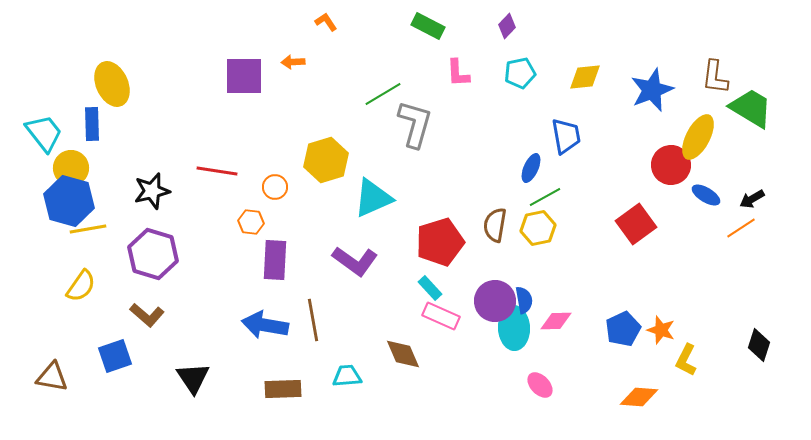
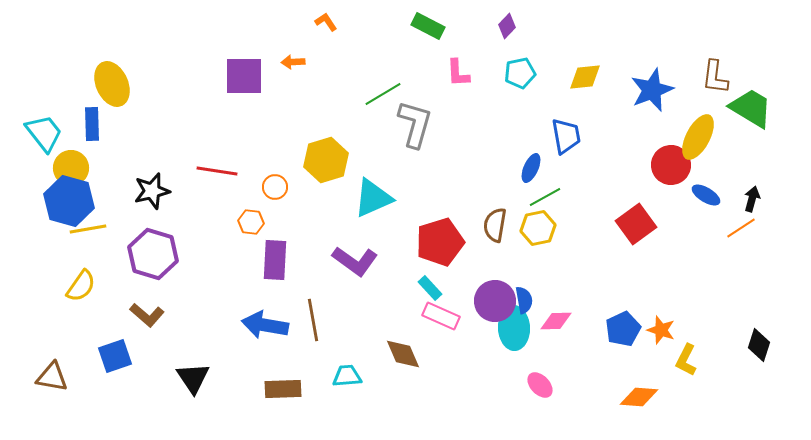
black arrow at (752, 199): rotated 135 degrees clockwise
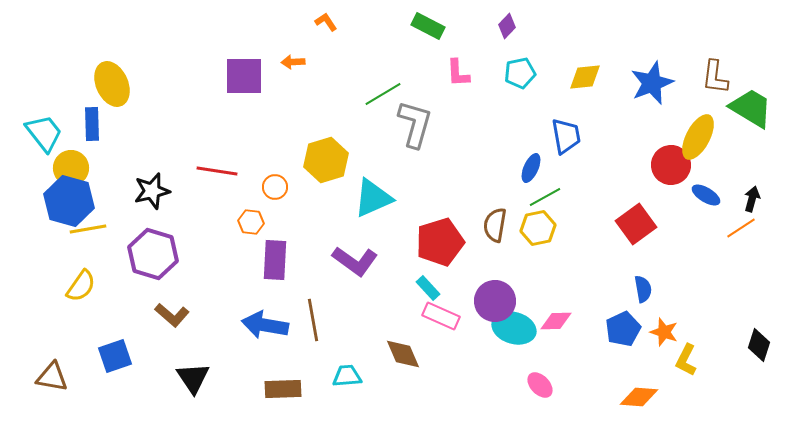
blue star at (652, 90): moved 7 px up
cyan rectangle at (430, 288): moved 2 px left
blue semicircle at (524, 300): moved 119 px right, 11 px up
brown L-shape at (147, 315): moved 25 px right
cyan ellipse at (514, 328): rotated 72 degrees counterclockwise
orange star at (661, 330): moved 3 px right, 2 px down
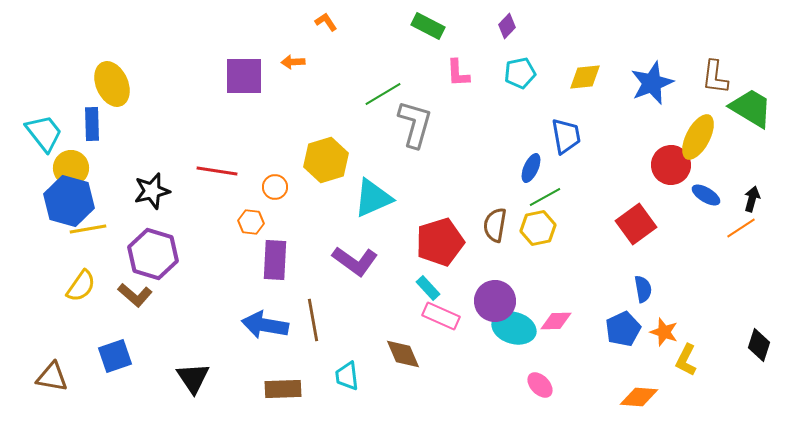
brown L-shape at (172, 315): moved 37 px left, 20 px up
cyan trapezoid at (347, 376): rotated 92 degrees counterclockwise
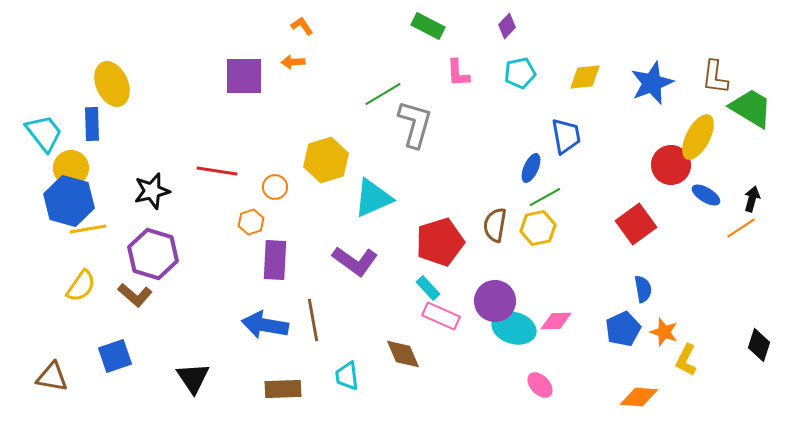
orange L-shape at (326, 22): moved 24 px left, 4 px down
orange hexagon at (251, 222): rotated 25 degrees counterclockwise
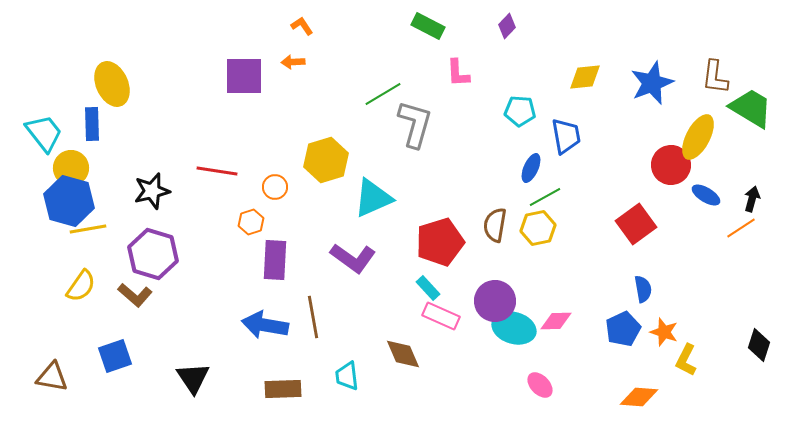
cyan pentagon at (520, 73): moved 38 px down; rotated 16 degrees clockwise
purple L-shape at (355, 261): moved 2 px left, 3 px up
brown line at (313, 320): moved 3 px up
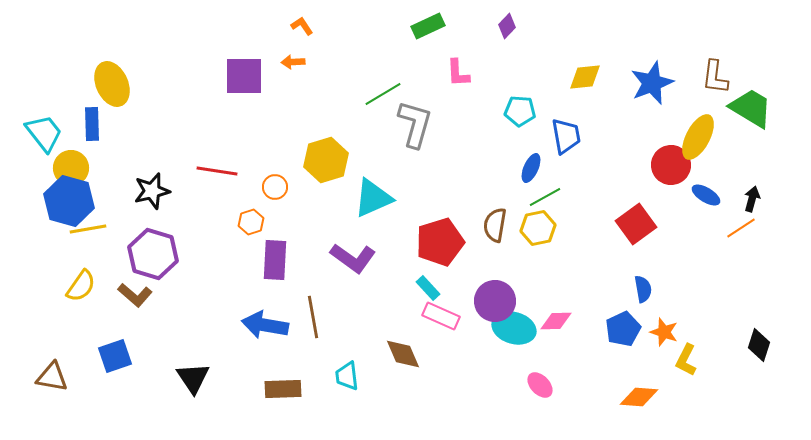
green rectangle at (428, 26): rotated 52 degrees counterclockwise
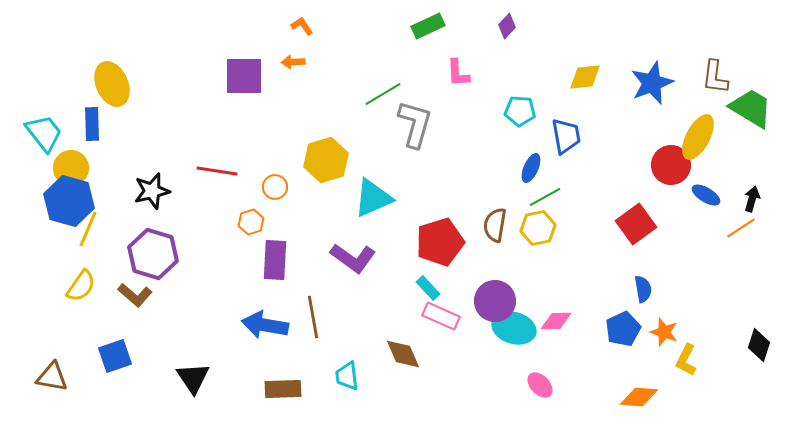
yellow line at (88, 229): rotated 57 degrees counterclockwise
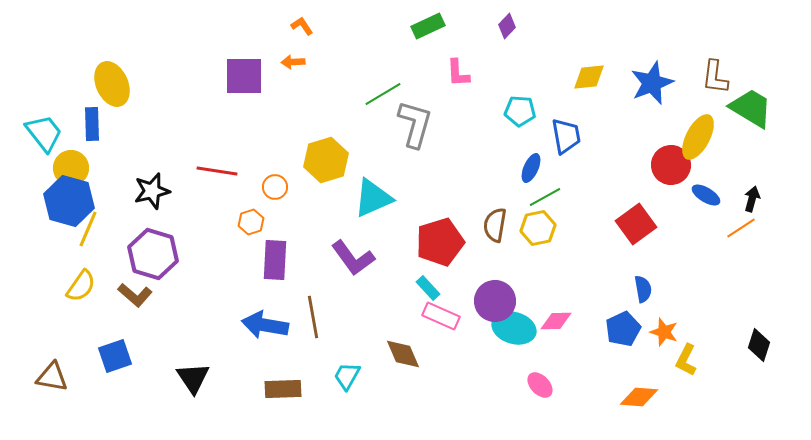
yellow diamond at (585, 77): moved 4 px right
purple L-shape at (353, 258): rotated 18 degrees clockwise
cyan trapezoid at (347, 376): rotated 36 degrees clockwise
